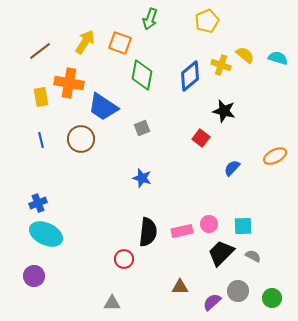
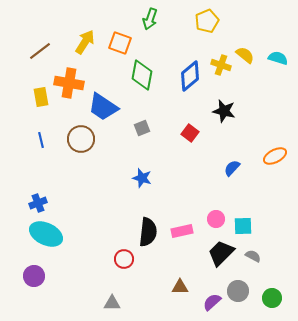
red square: moved 11 px left, 5 px up
pink circle: moved 7 px right, 5 px up
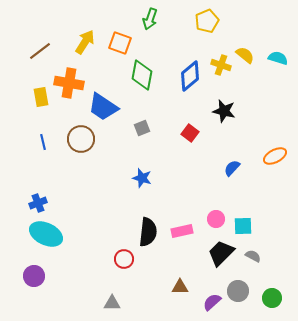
blue line: moved 2 px right, 2 px down
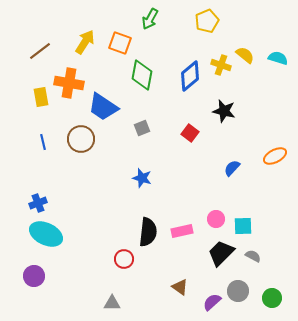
green arrow: rotated 10 degrees clockwise
brown triangle: rotated 36 degrees clockwise
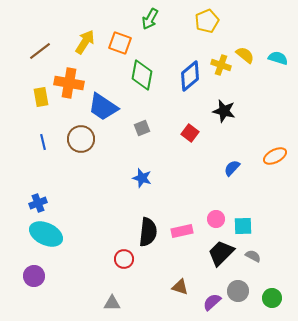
brown triangle: rotated 18 degrees counterclockwise
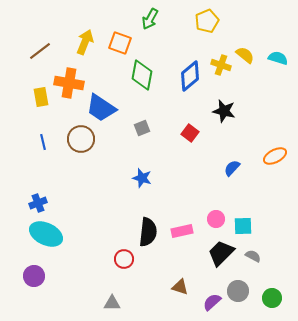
yellow arrow: rotated 10 degrees counterclockwise
blue trapezoid: moved 2 px left, 1 px down
